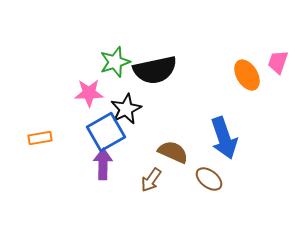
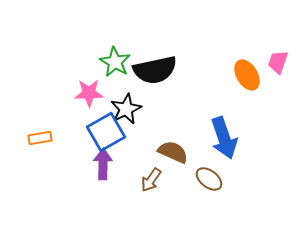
green star: rotated 24 degrees counterclockwise
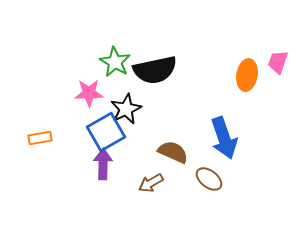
orange ellipse: rotated 40 degrees clockwise
brown arrow: moved 3 px down; rotated 25 degrees clockwise
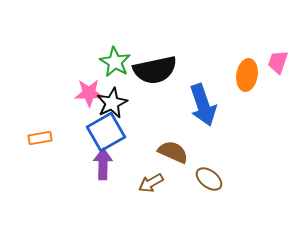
black star: moved 14 px left, 6 px up
blue arrow: moved 21 px left, 33 px up
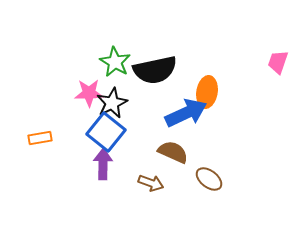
orange ellipse: moved 40 px left, 17 px down
blue arrow: moved 17 px left, 8 px down; rotated 96 degrees counterclockwise
blue square: rotated 21 degrees counterclockwise
brown arrow: rotated 130 degrees counterclockwise
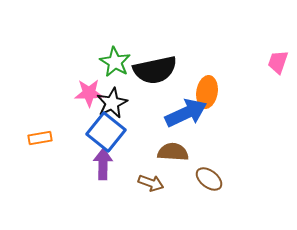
brown semicircle: rotated 20 degrees counterclockwise
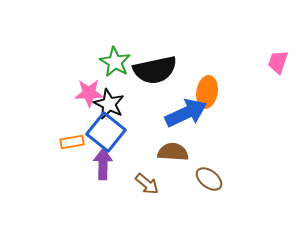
black star: moved 3 px left, 1 px down; rotated 20 degrees counterclockwise
orange rectangle: moved 32 px right, 4 px down
brown arrow: moved 4 px left, 1 px down; rotated 20 degrees clockwise
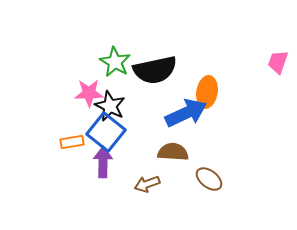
black star: moved 1 px right, 2 px down
purple arrow: moved 2 px up
brown arrow: rotated 120 degrees clockwise
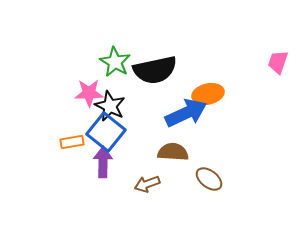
orange ellipse: moved 1 px right, 2 px down; rotated 68 degrees clockwise
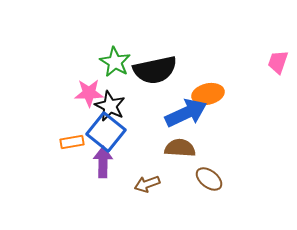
brown semicircle: moved 7 px right, 4 px up
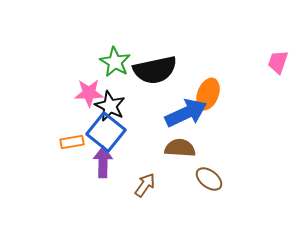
orange ellipse: rotated 56 degrees counterclockwise
brown arrow: moved 2 px left, 1 px down; rotated 145 degrees clockwise
